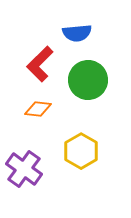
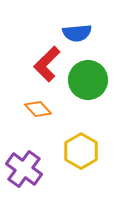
red L-shape: moved 7 px right
orange diamond: rotated 40 degrees clockwise
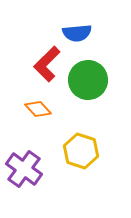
yellow hexagon: rotated 12 degrees counterclockwise
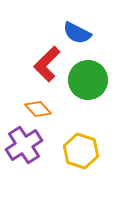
blue semicircle: rotated 32 degrees clockwise
purple cross: moved 24 px up; rotated 21 degrees clockwise
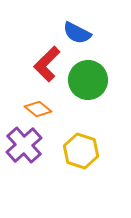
orange diamond: rotated 8 degrees counterclockwise
purple cross: rotated 9 degrees counterclockwise
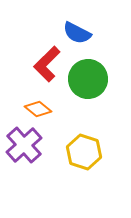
green circle: moved 1 px up
yellow hexagon: moved 3 px right, 1 px down
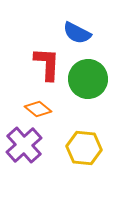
red L-shape: rotated 138 degrees clockwise
yellow hexagon: moved 4 px up; rotated 12 degrees counterclockwise
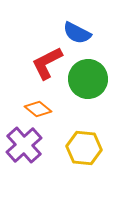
red L-shape: moved 1 px up; rotated 120 degrees counterclockwise
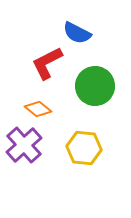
green circle: moved 7 px right, 7 px down
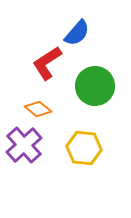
blue semicircle: rotated 76 degrees counterclockwise
red L-shape: rotated 6 degrees counterclockwise
